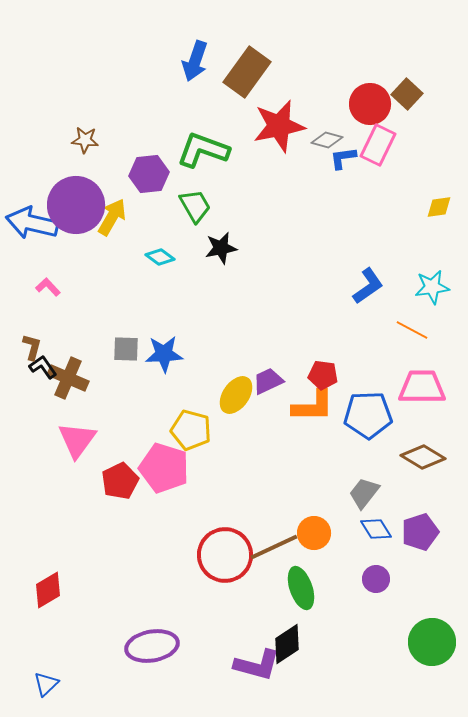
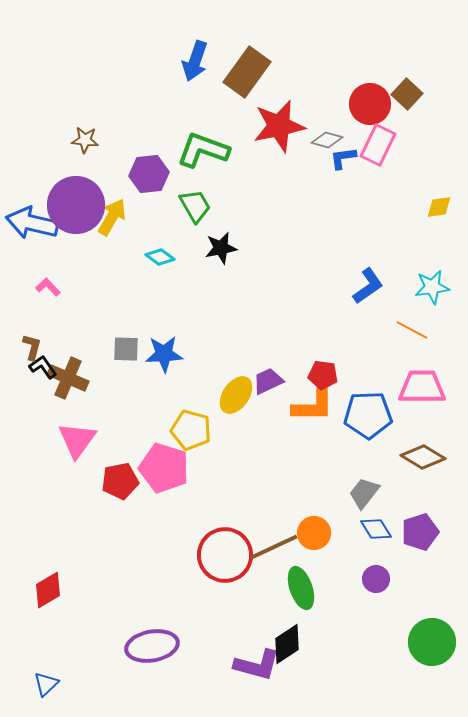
red pentagon at (120, 481): rotated 15 degrees clockwise
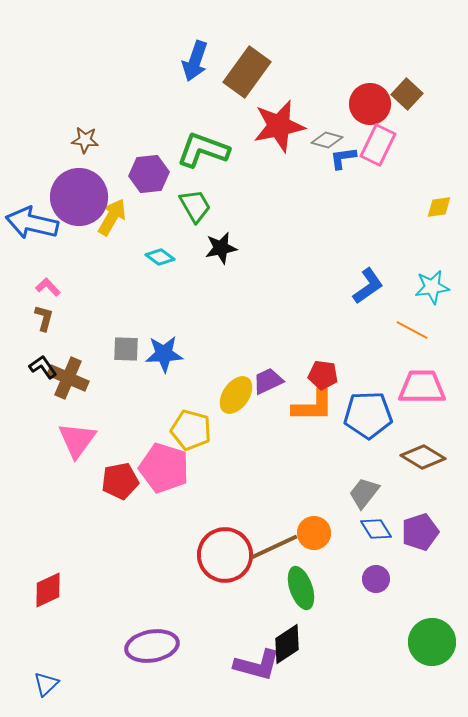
purple circle at (76, 205): moved 3 px right, 8 px up
brown L-shape at (32, 347): moved 12 px right, 29 px up
red diamond at (48, 590): rotated 6 degrees clockwise
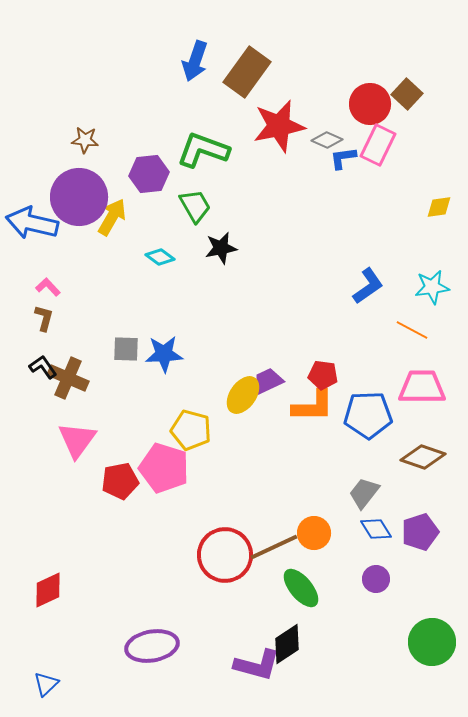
gray diamond at (327, 140): rotated 8 degrees clockwise
yellow ellipse at (236, 395): moved 7 px right
brown diamond at (423, 457): rotated 12 degrees counterclockwise
green ellipse at (301, 588): rotated 21 degrees counterclockwise
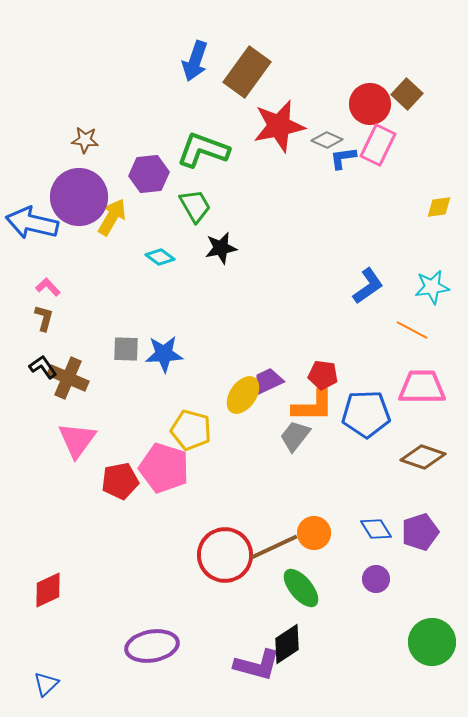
blue pentagon at (368, 415): moved 2 px left, 1 px up
gray trapezoid at (364, 493): moved 69 px left, 57 px up
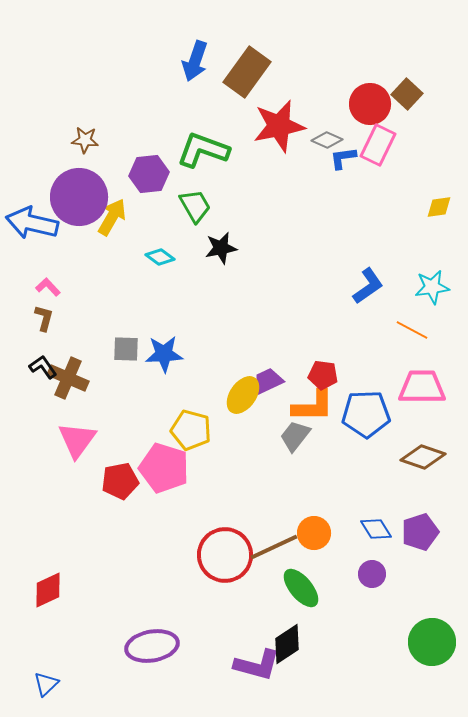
purple circle at (376, 579): moved 4 px left, 5 px up
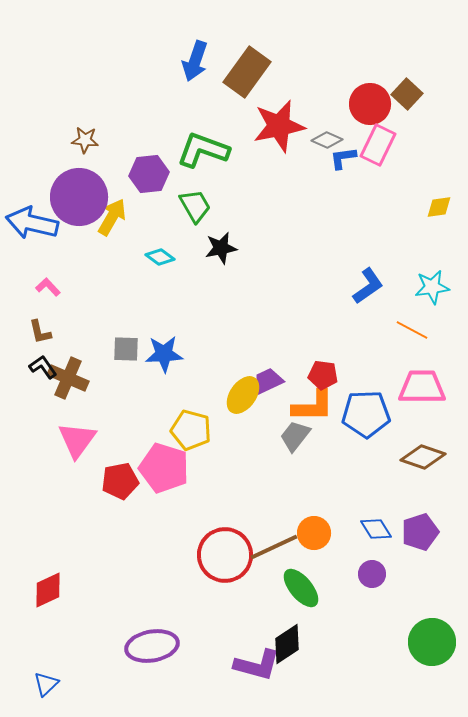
brown L-shape at (44, 318): moved 4 px left, 14 px down; rotated 152 degrees clockwise
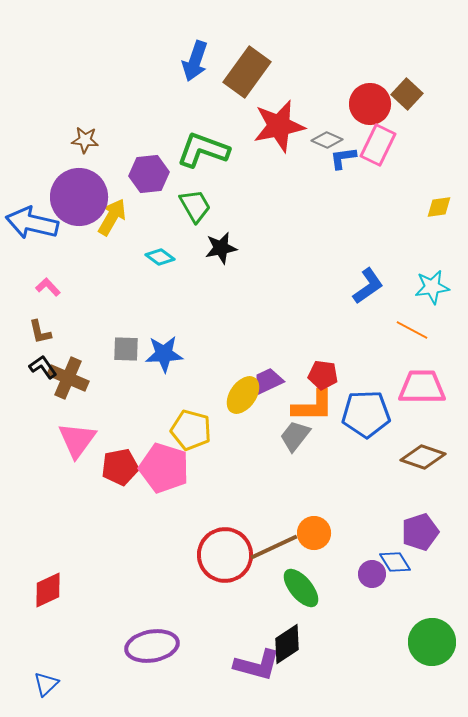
red pentagon at (120, 481): moved 14 px up
blue diamond at (376, 529): moved 19 px right, 33 px down
